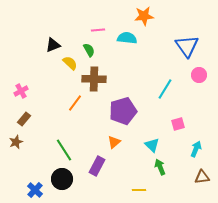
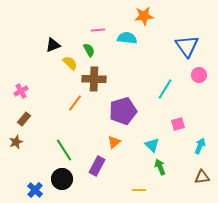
cyan arrow: moved 4 px right, 3 px up
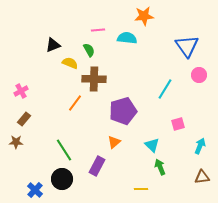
yellow semicircle: rotated 21 degrees counterclockwise
brown star: rotated 24 degrees clockwise
yellow line: moved 2 px right, 1 px up
